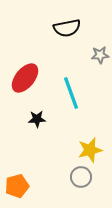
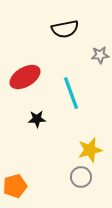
black semicircle: moved 2 px left, 1 px down
red ellipse: moved 1 px up; rotated 20 degrees clockwise
orange pentagon: moved 2 px left
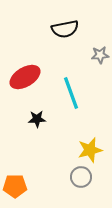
orange pentagon: rotated 15 degrees clockwise
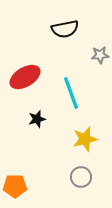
black star: rotated 12 degrees counterclockwise
yellow star: moved 5 px left, 11 px up
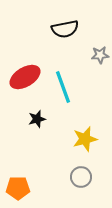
cyan line: moved 8 px left, 6 px up
orange pentagon: moved 3 px right, 2 px down
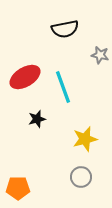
gray star: rotated 18 degrees clockwise
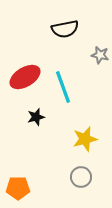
black star: moved 1 px left, 2 px up
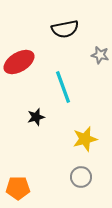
red ellipse: moved 6 px left, 15 px up
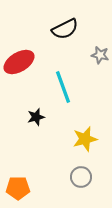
black semicircle: rotated 16 degrees counterclockwise
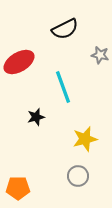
gray circle: moved 3 px left, 1 px up
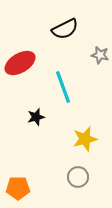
red ellipse: moved 1 px right, 1 px down
gray circle: moved 1 px down
